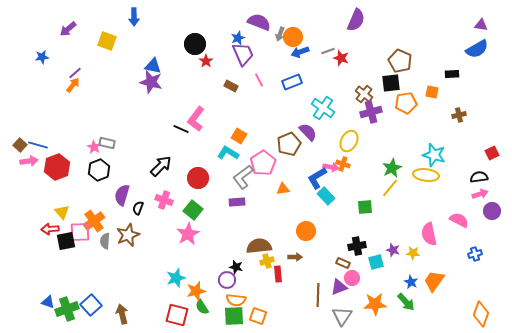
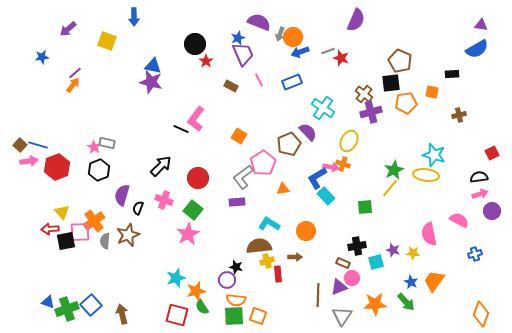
cyan L-shape at (228, 153): moved 41 px right, 71 px down
green star at (392, 168): moved 2 px right, 2 px down
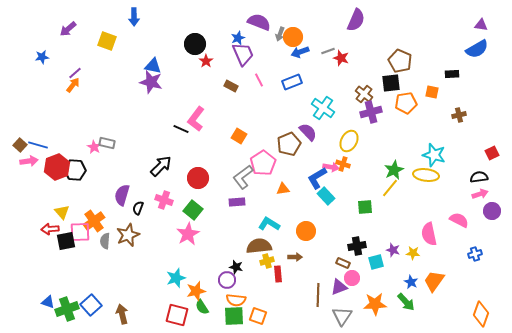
black hexagon at (99, 170): moved 24 px left; rotated 25 degrees clockwise
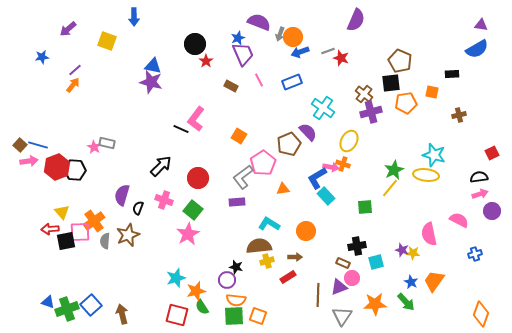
purple line at (75, 73): moved 3 px up
purple star at (393, 250): moved 9 px right
red rectangle at (278, 274): moved 10 px right, 3 px down; rotated 63 degrees clockwise
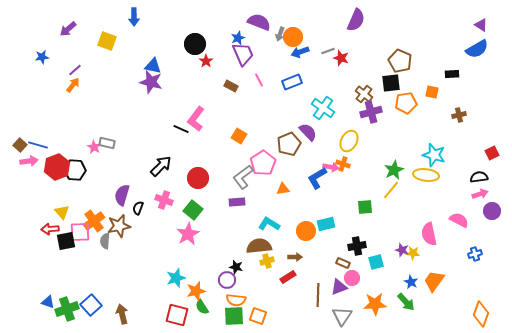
purple triangle at (481, 25): rotated 24 degrees clockwise
yellow line at (390, 188): moved 1 px right, 2 px down
cyan rectangle at (326, 196): moved 28 px down; rotated 60 degrees counterclockwise
brown star at (128, 235): moved 9 px left, 9 px up; rotated 10 degrees clockwise
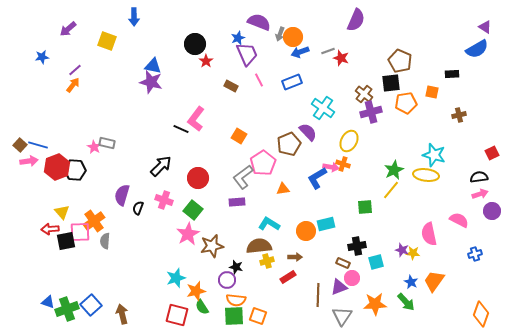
purple triangle at (481, 25): moved 4 px right, 2 px down
purple trapezoid at (243, 54): moved 4 px right
brown star at (119, 226): moved 93 px right, 20 px down
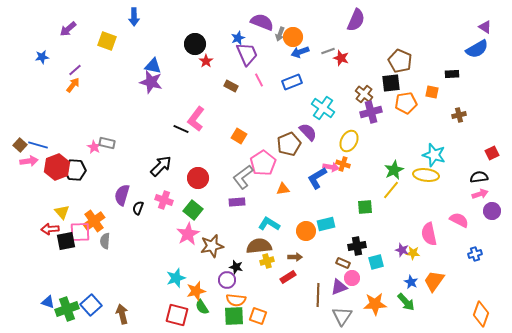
purple semicircle at (259, 22): moved 3 px right
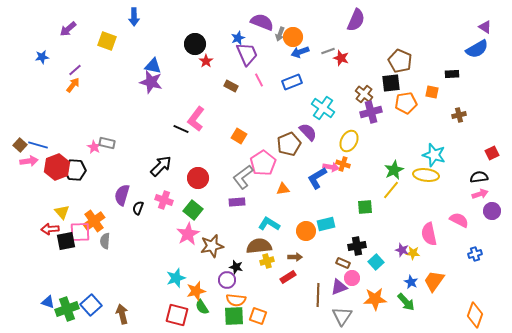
cyan square at (376, 262): rotated 28 degrees counterclockwise
orange star at (375, 304): moved 5 px up
orange diamond at (481, 314): moved 6 px left, 1 px down
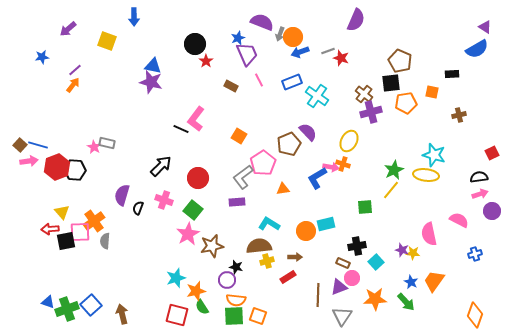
cyan cross at (323, 108): moved 6 px left, 12 px up
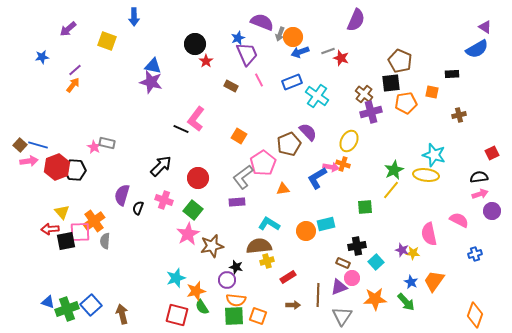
brown arrow at (295, 257): moved 2 px left, 48 px down
